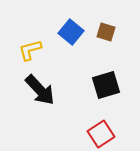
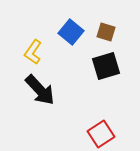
yellow L-shape: moved 3 px right, 2 px down; rotated 40 degrees counterclockwise
black square: moved 19 px up
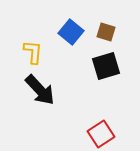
yellow L-shape: rotated 150 degrees clockwise
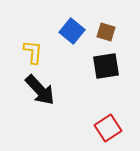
blue square: moved 1 px right, 1 px up
black square: rotated 8 degrees clockwise
red square: moved 7 px right, 6 px up
